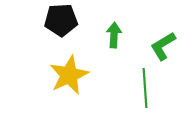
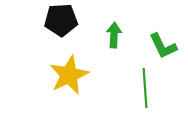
green L-shape: rotated 84 degrees counterclockwise
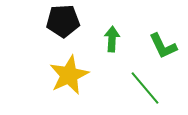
black pentagon: moved 2 px right, 1 px down
green arrow: moved 2 px left, 4 px down
green line: rotated 36 degrees counterclockwise
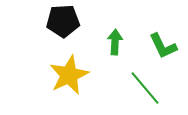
green arrow: moved 3 px right, 3 px down
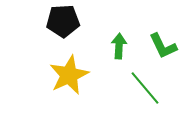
green arrow: moved 4 px right, 4 px down
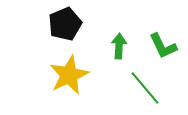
black pentagon: moved 2 px right, 3 px down; rotated 20 degrees counterclockwise
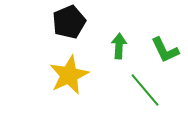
black pentagon: moved 4 px right, 2 px up
green L-shape: moved 2 px right, 4 px down
green line: moved 2 px down
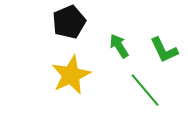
green arrow: rotated 35 degrees counterclockwise
green L-shape: moved 1 px left
yellow star: moved 2 px right
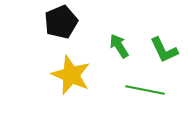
black pentagon: moved 8 px left
yellow star: rotated 24 degrees counterclockwise
green line: rotated 39 degrees counterclockwise
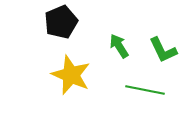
green L-shape: moved 1 px left
